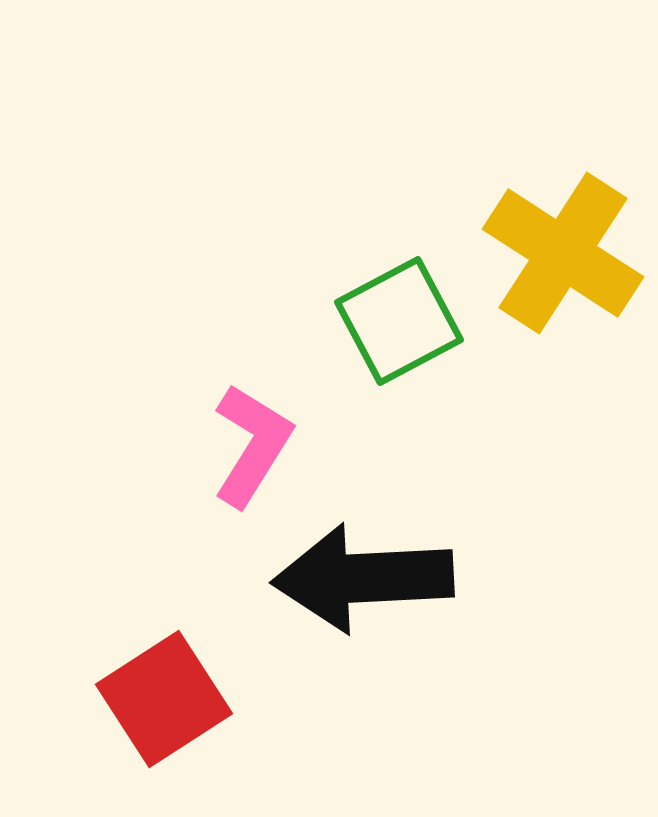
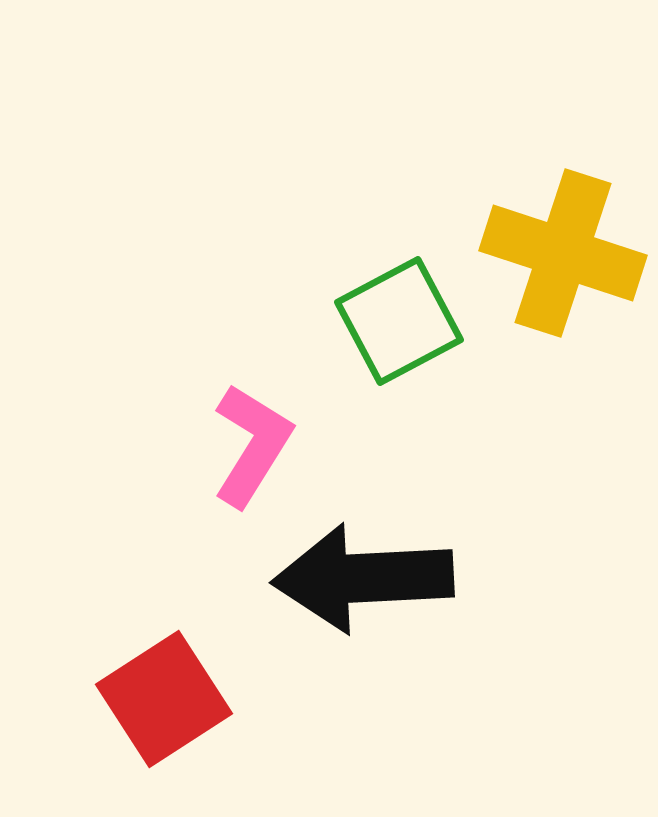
yellow cross: rotated 15 degrees counterclockwise
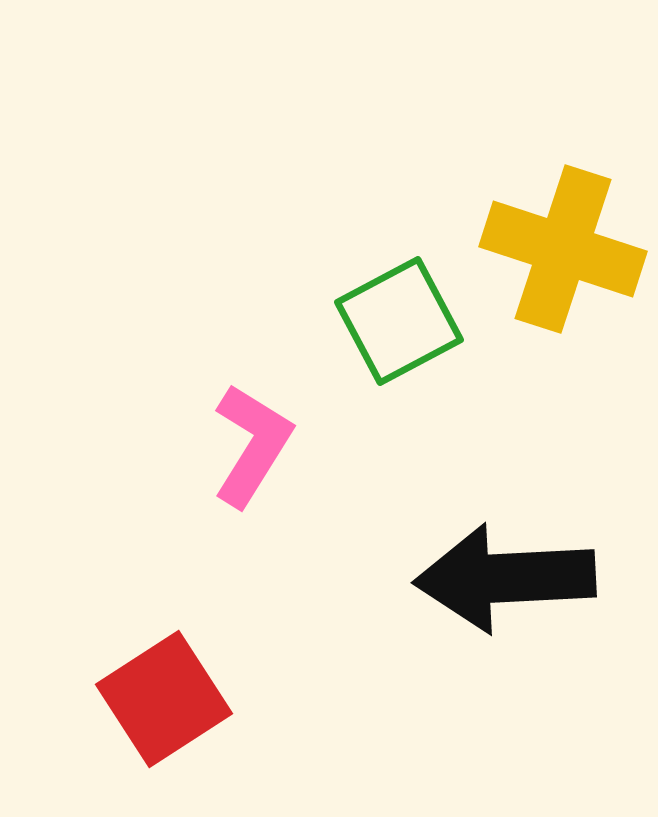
yellow cross: moved 4 px up
black arrow: moved 142 px right
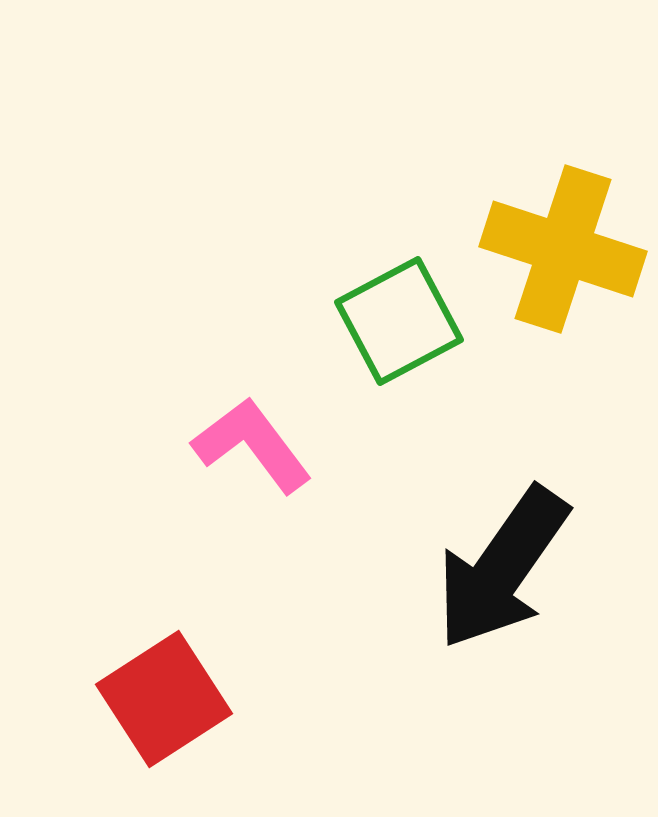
pink L-shape: rotated 69 degrees counterclockwise
black arrow: moved 3 px left, 10 px up; rotated 52 degrees counterclockwise
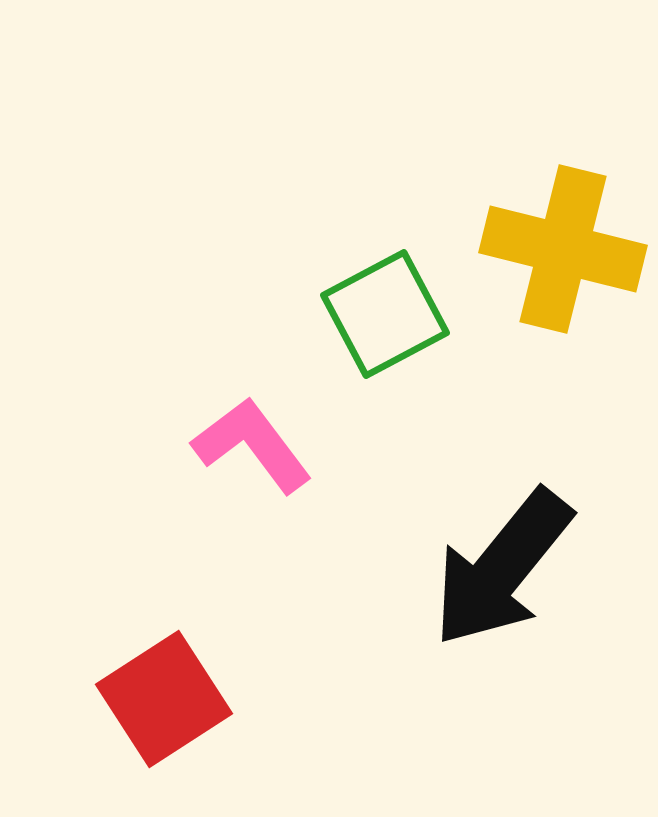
yellow cross: rotated 4 degrees counterclockwise
green square: moved 14 px left, 7 px up
black arrow: rotated 4 degrees clockwise
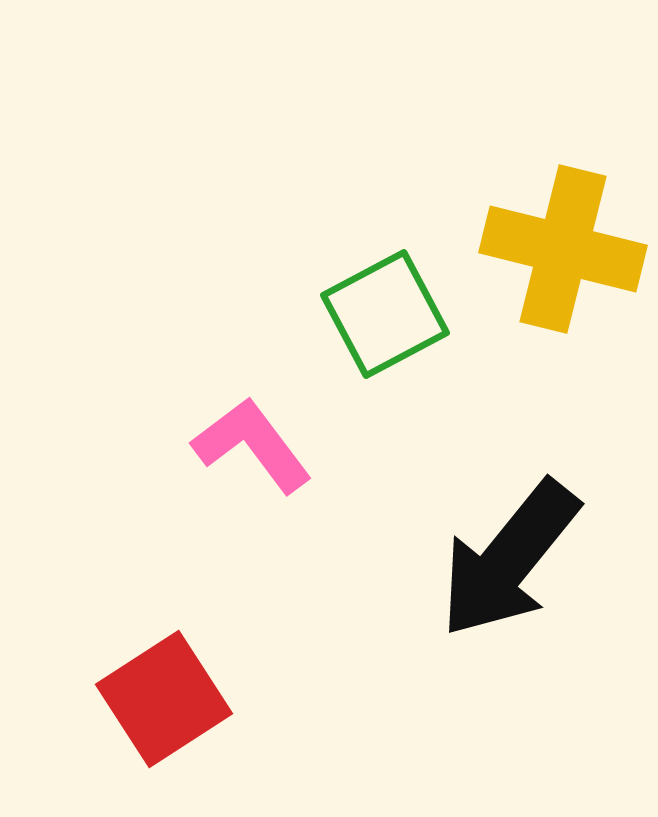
black arrow: moved 7 px right, 9 px up
